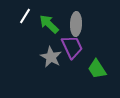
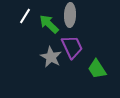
gray ellipse: moved 6 px left, 9 px up
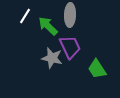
green arrow: moved 1 px left, 2 px down
purple trapezoid: moved 2 px left
gray star: moved 1 px right, 1 px down; rotated 15 degrees counterclockwise
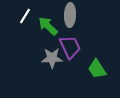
gray star: rotated 15 degrees counterclockwise
